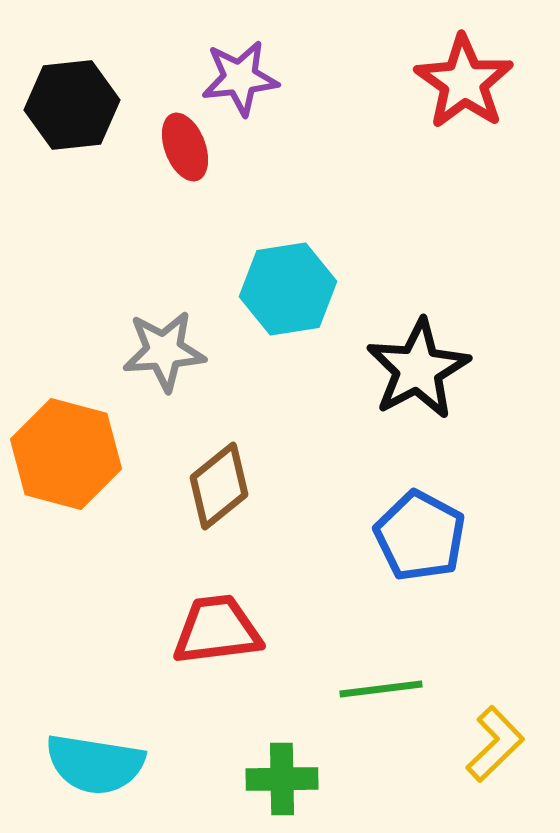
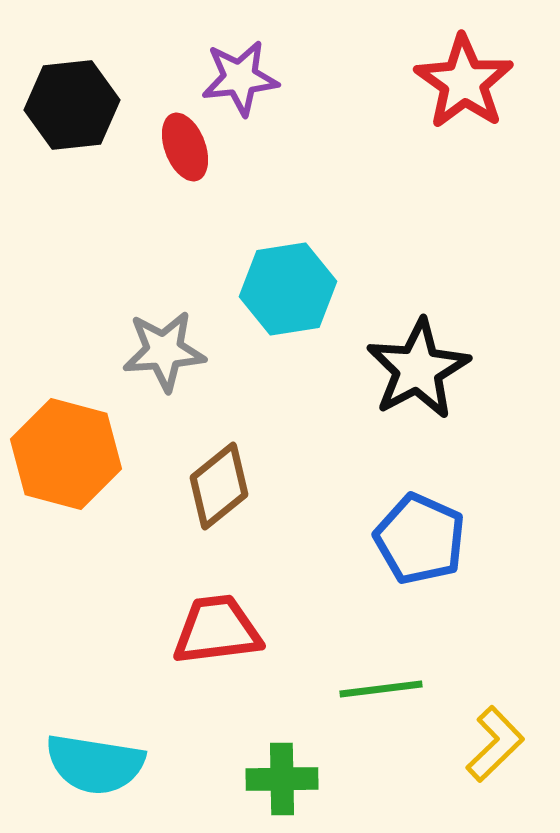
blue pentagon: moved 3 px down; rotated 4 degrees counterclockwise
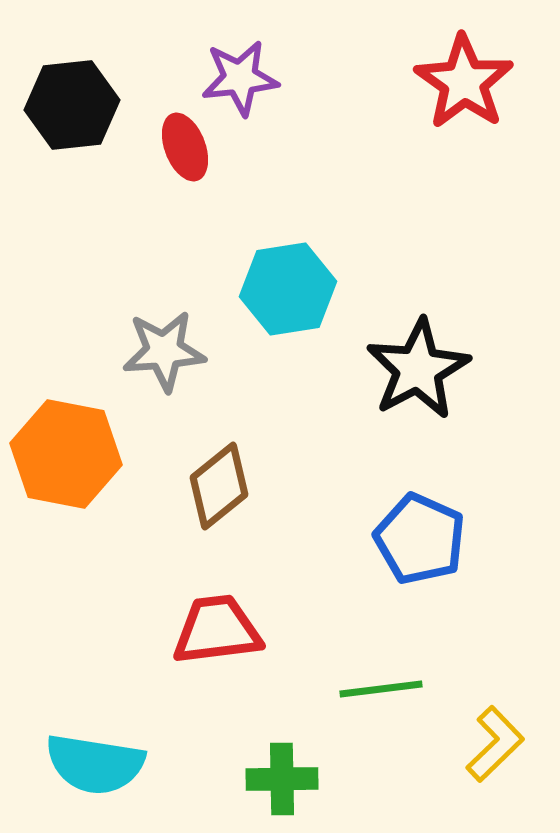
orange hexagon: rotated 4 degrees counterclockwise
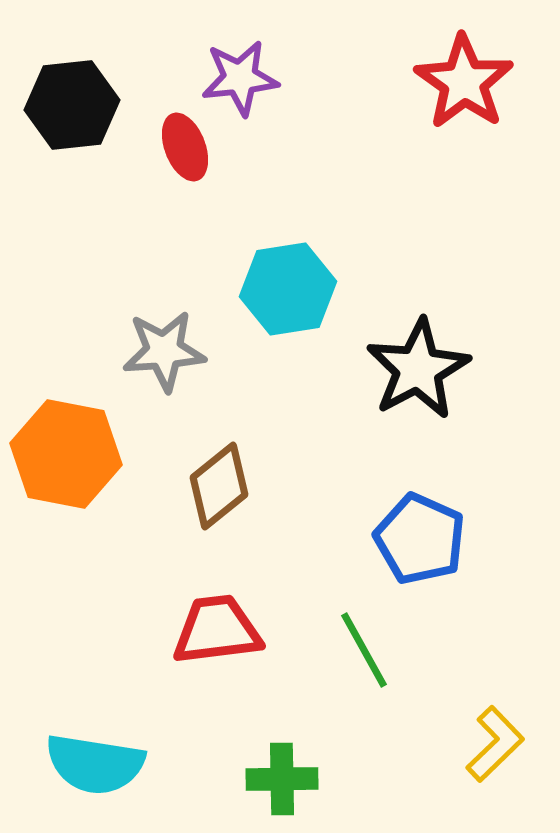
green line: moved 17 px left, 39 px up; rotated 68 degrees clockwise
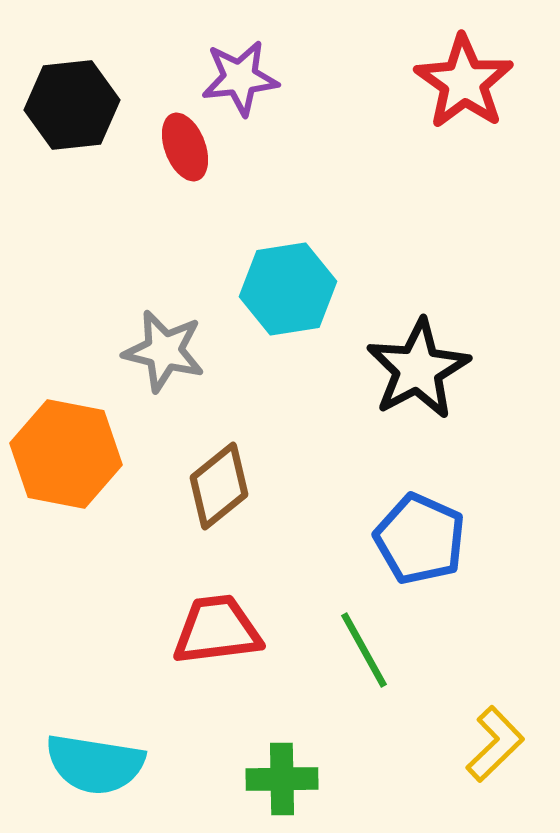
gray star: rotated 18 degrees clockwise
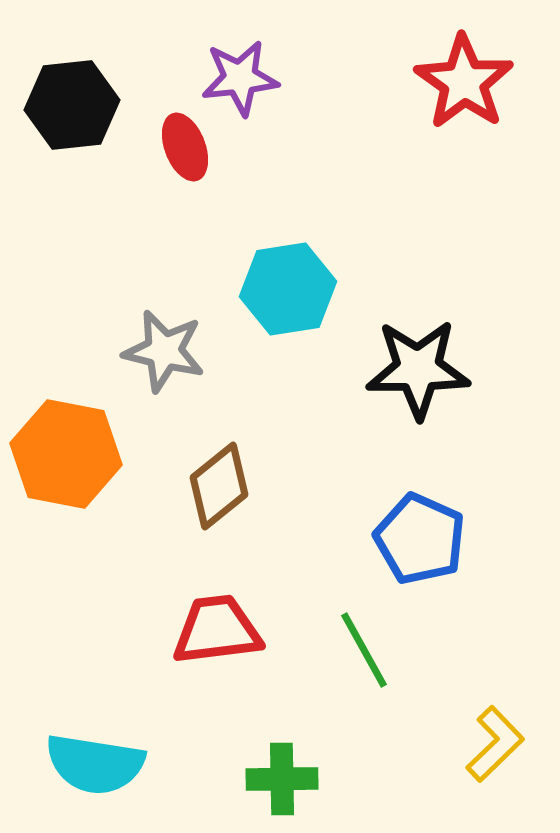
black star: rotated 28 degrees clockwise
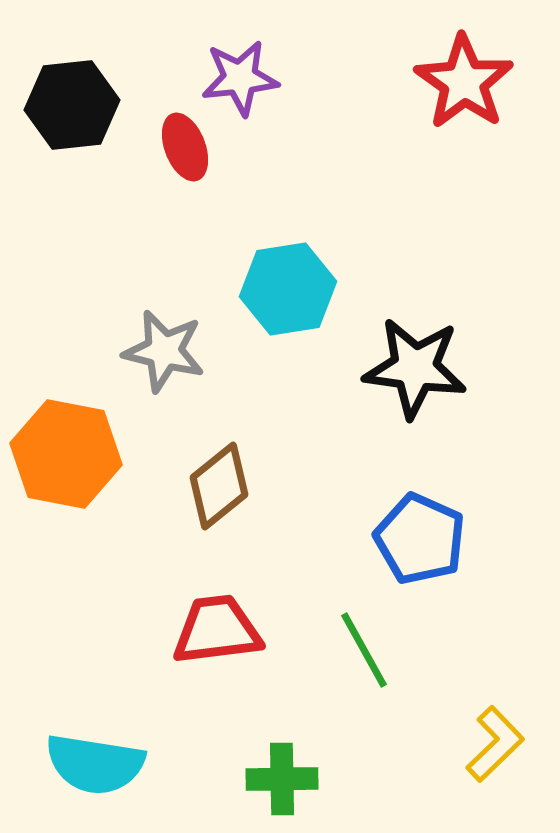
black star: moved 3 px left, 1 px up; rotated 8 degrees clockwise
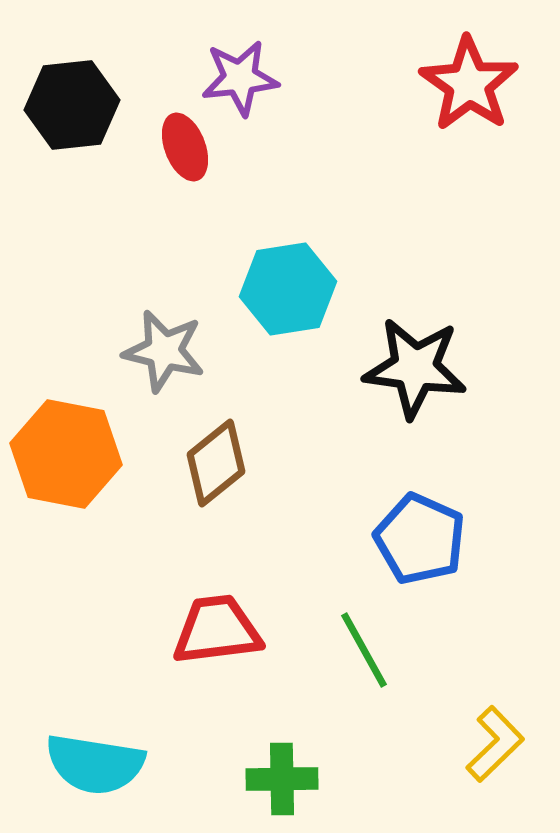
red star: moved 5 px right, 2 px down
brown diamond: moved 3 px left, 23 px up
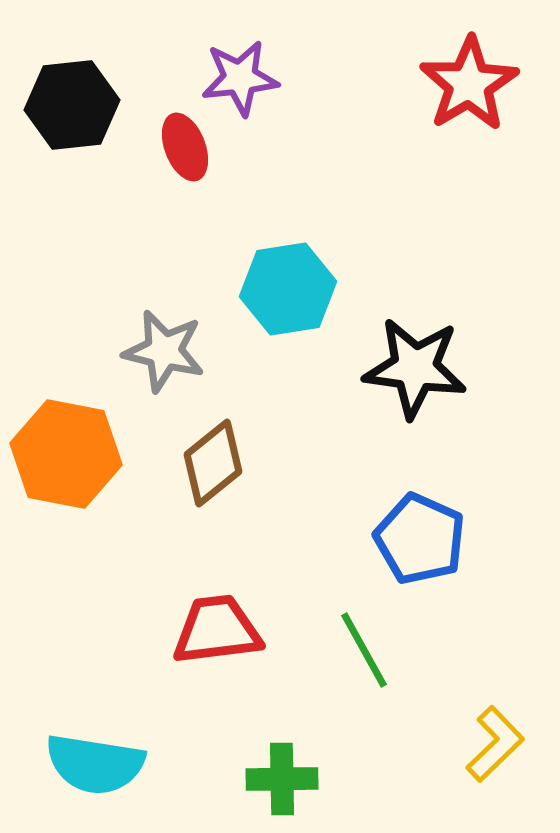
red star: rotated 6 degrees clockwise
brown diamond: moved 3 px left
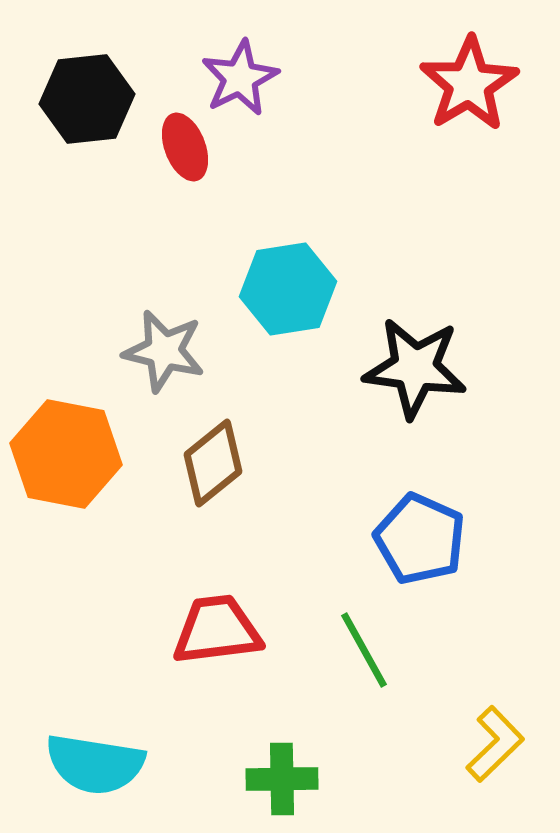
purple star: rotated 20 degrees counterclockwise
black hexagon: moved 15 px right, 6 px up
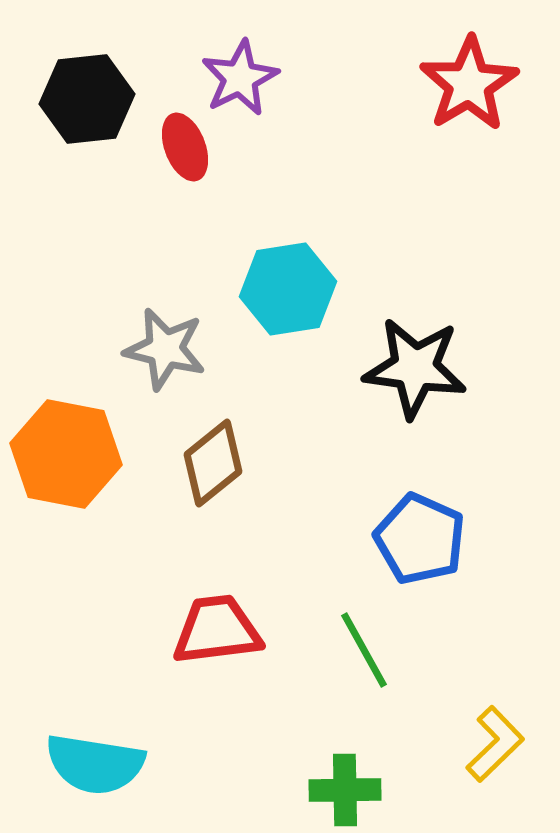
gray star: moved 1 px right, 2 px up
green cross: moved 63 px right, 11 px down
